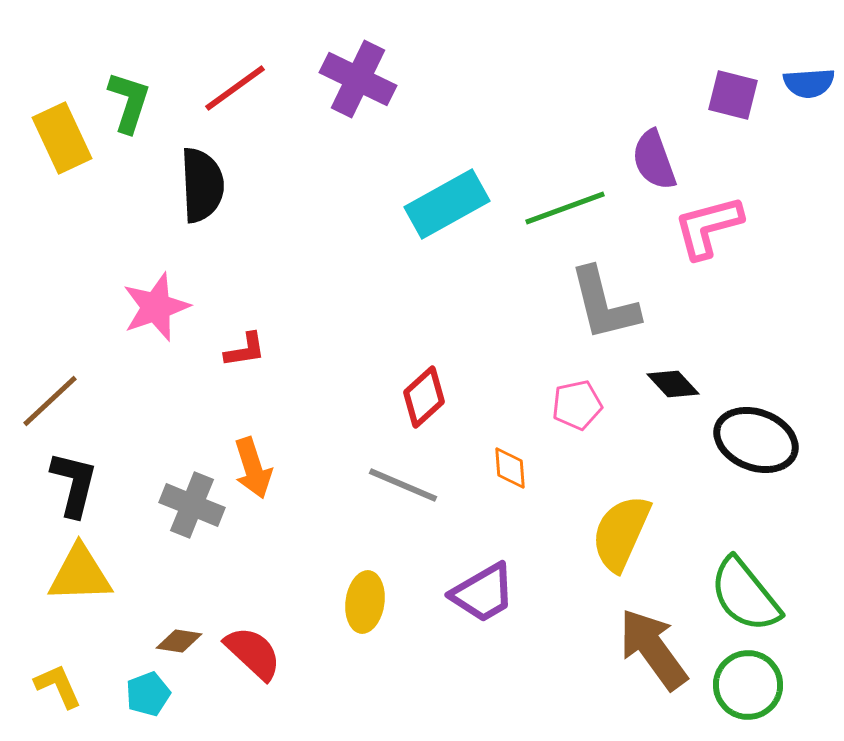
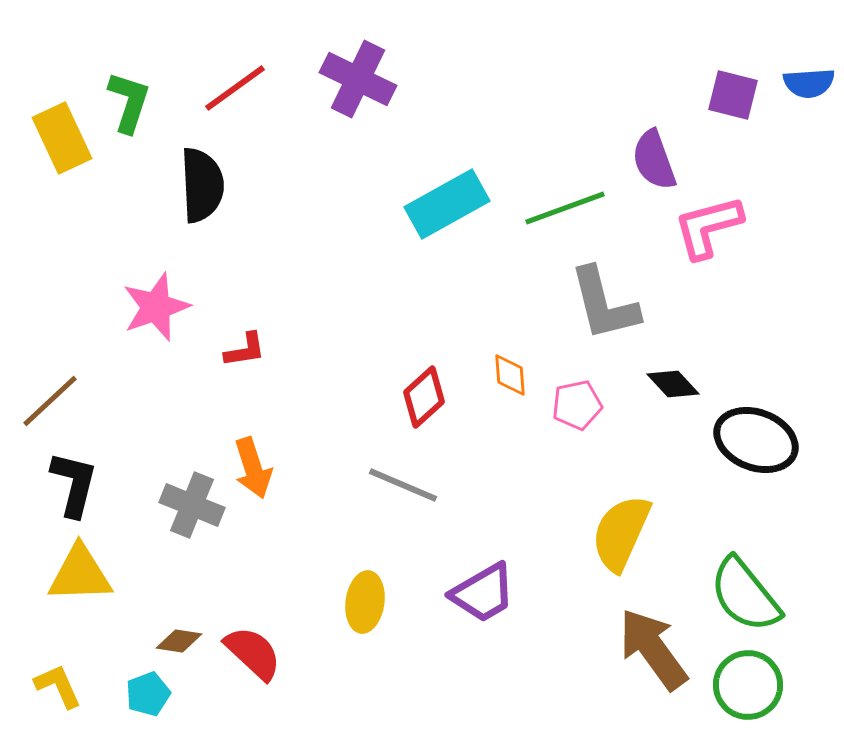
orange diamond: moved 93 px up
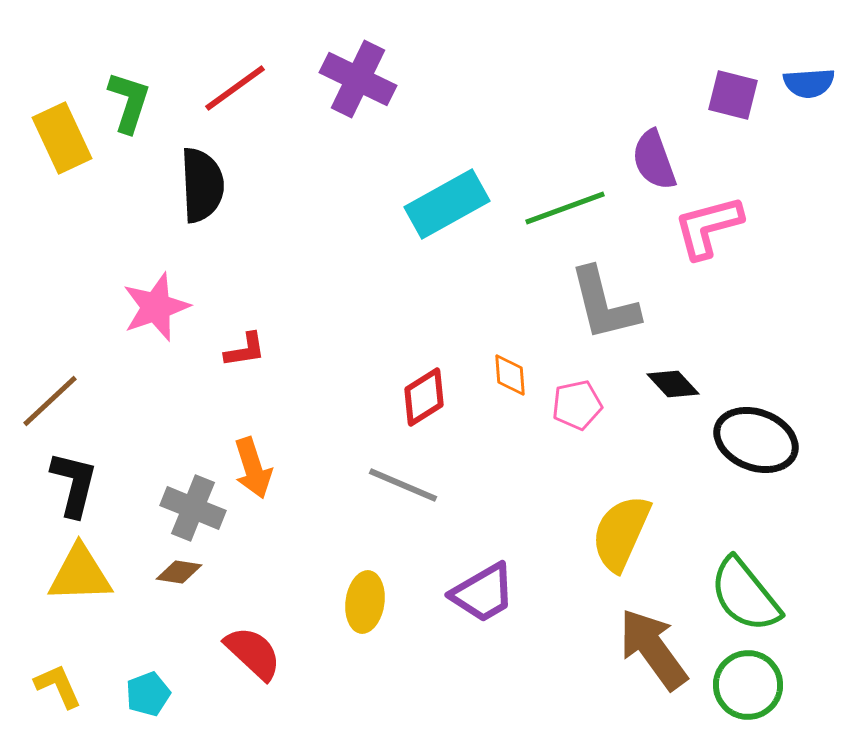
red diamond: rotated 10 degrees clockwise
gray cross: moved 1 px right, 3 px down
brown diamond: moved 69 px up
